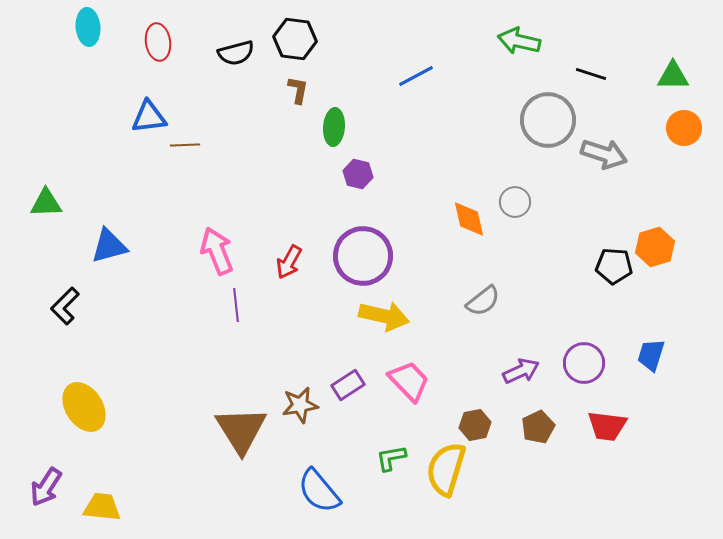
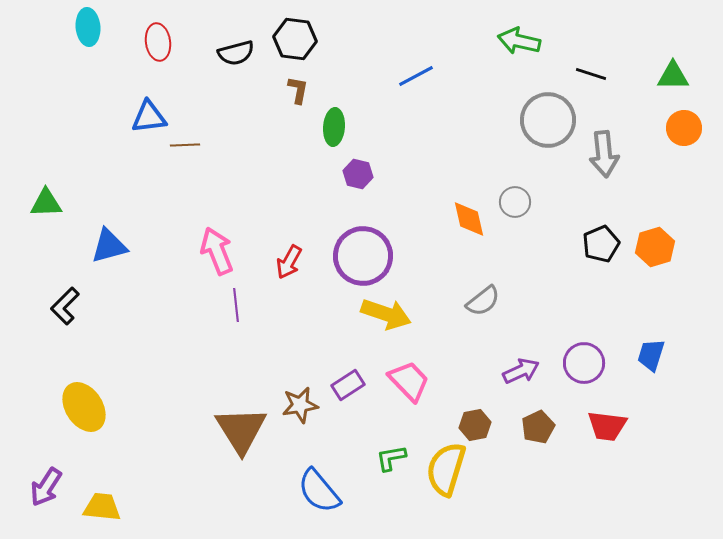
gray arrow at (604, 154): rotated 66 degrees clockwise
black pentagon at (614, 266): moved 13 px left, 22 px up; rotated 27 degrees counterclockwise
yellow arrow at (384, 316): moved 2 px right, 2 px up; rotated 6 degrees clockwise
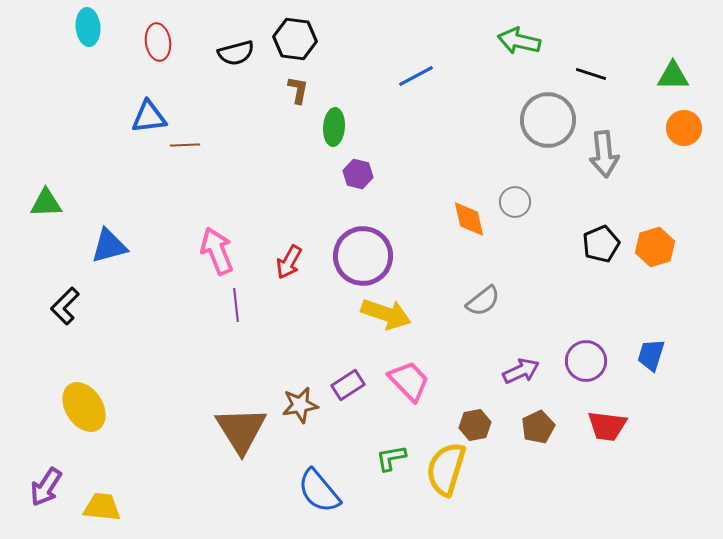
purple circle at (584, 363): moved 2 px right, 2 px up
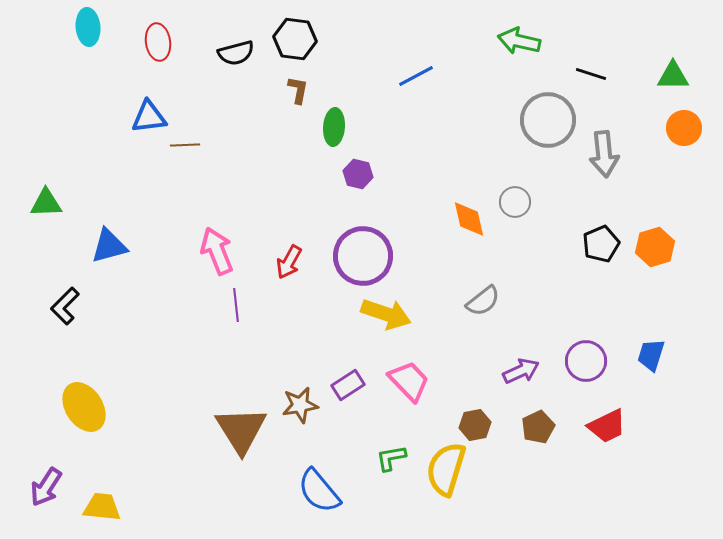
red trapezoid at (607, 426): rotated 33 degrees counterclockwise
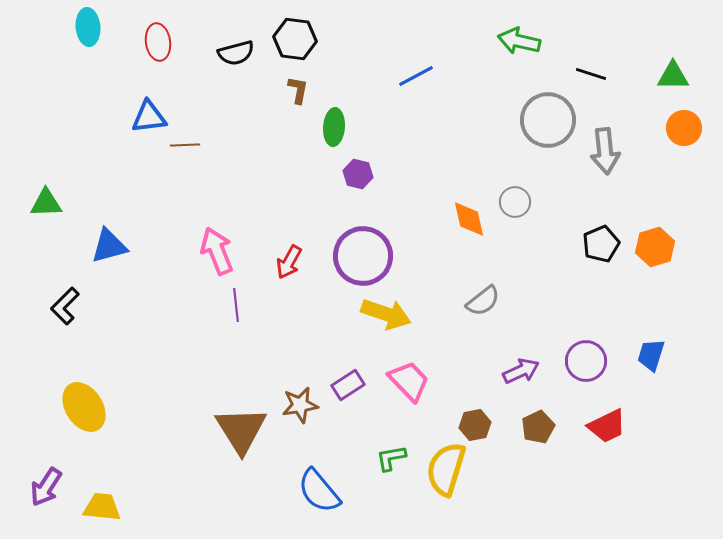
gray arrow at (604, 154): moved 1 px right, 3 px up
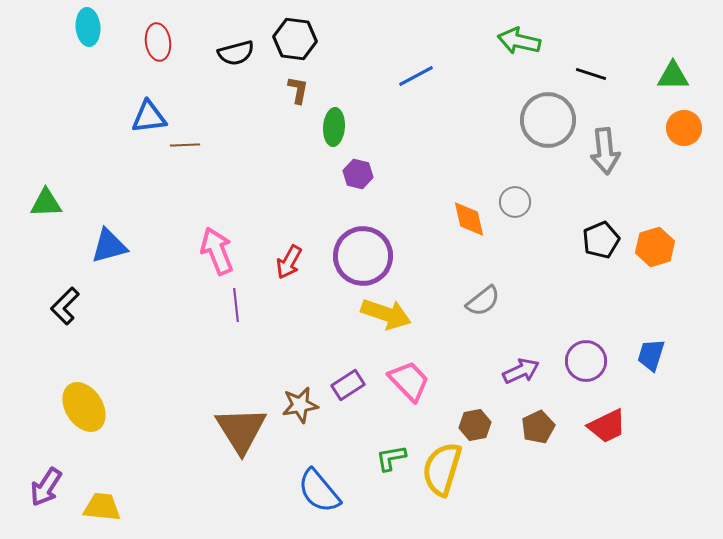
black pentagon at (601, 244): moved 4 px up
yellow semicircle at (446, 469): moved 4 px left
